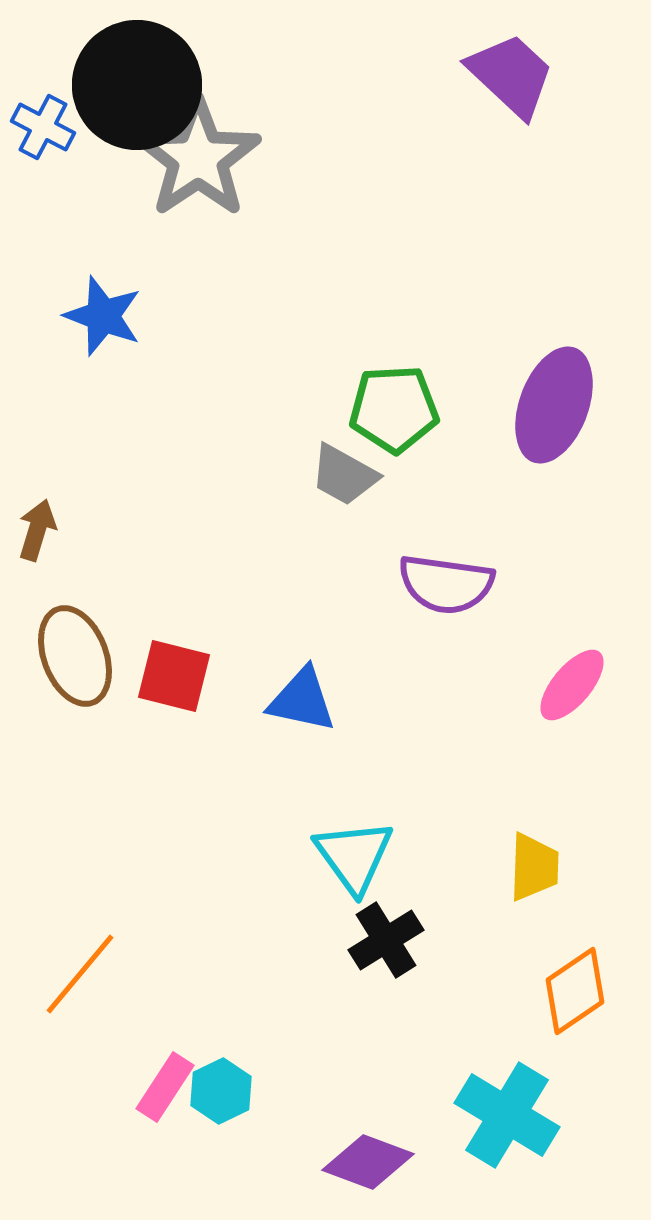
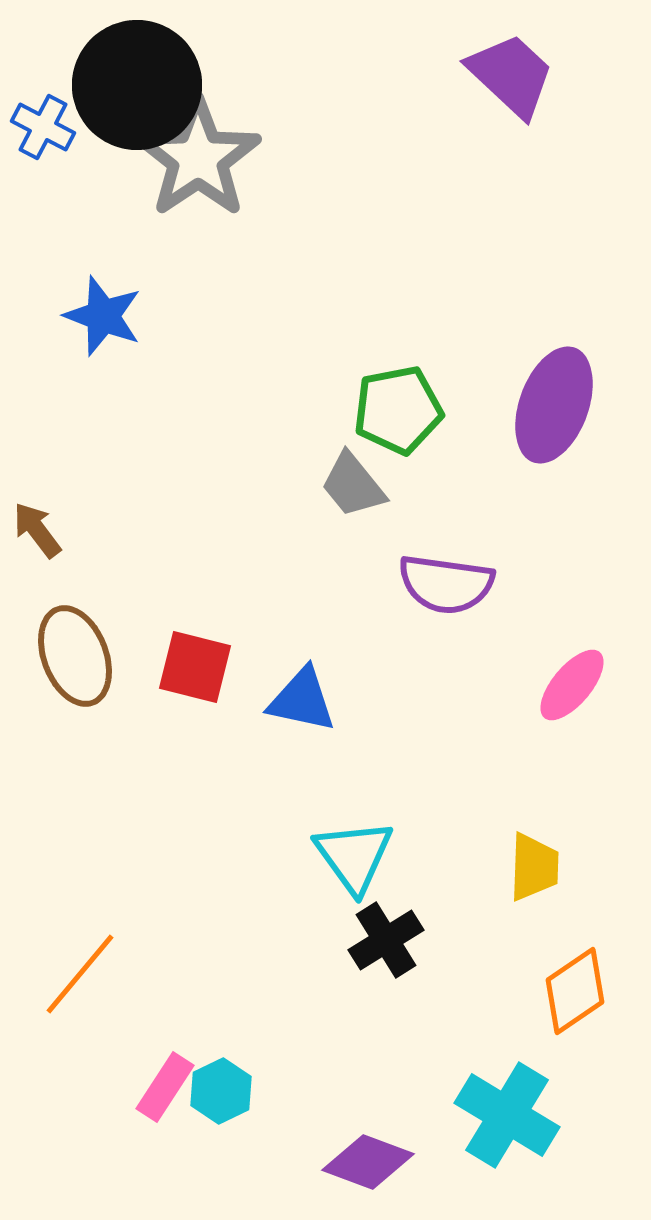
green pentagon: moved 4 px right, 1 px down; rotated 8 degrees counterclockwise
gray trapezoid: moved 9 px right, 10 px down; rotated 22 degrees clockwise
brown arrow: rotated 54 degrees counterclockwise
red square: moved 21 px right, 9 px up
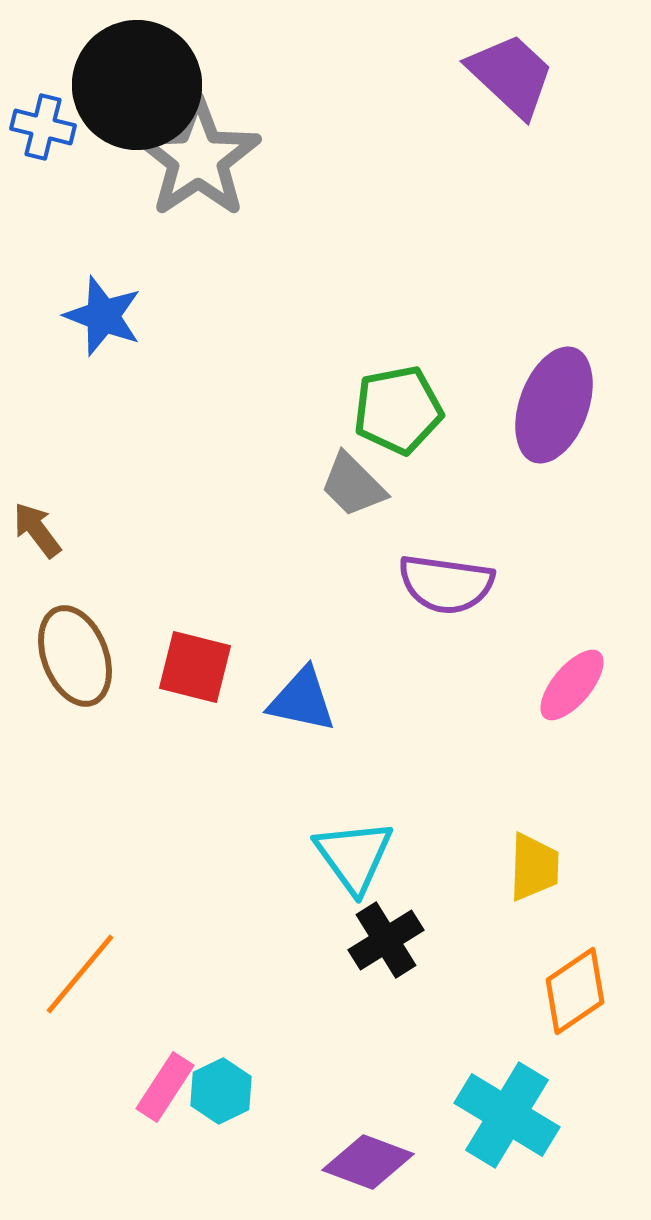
blue cross: rotated 14 degrees counterclockwise
gray trapezoid: rotated 6 degrees counterclockwise
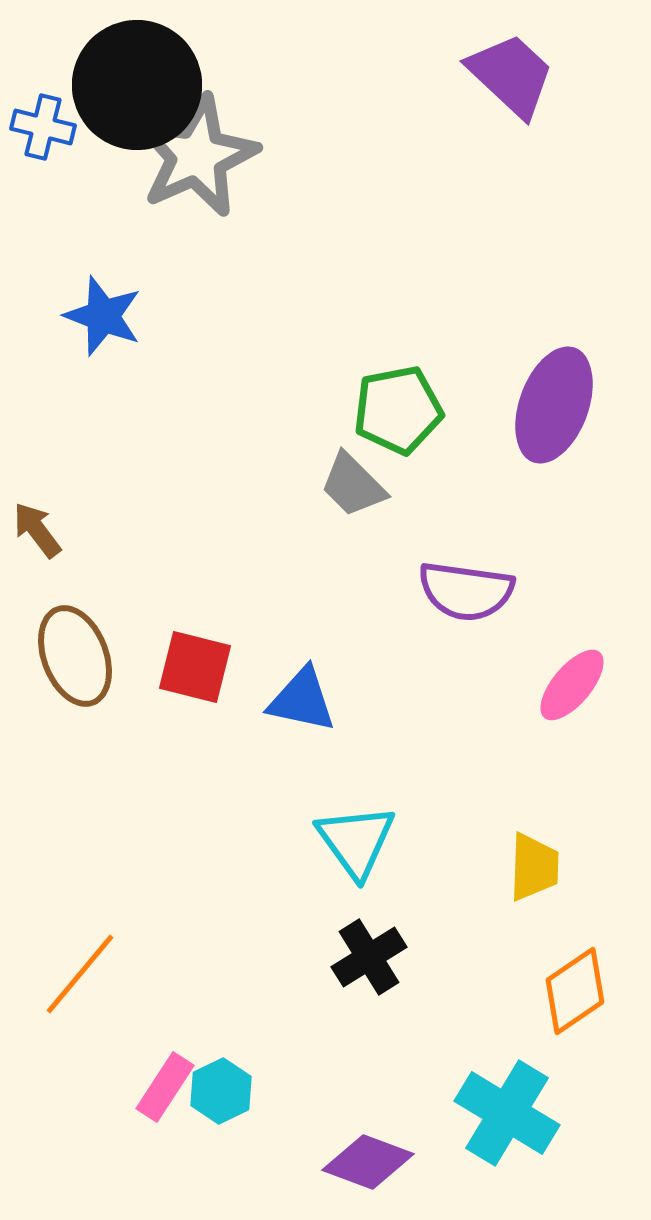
gray star: moved 1 px left, 2 px up; rotated 10 degrees clockwise
purple semicircle: moved 20 px right, 7 px down
cyan triangle: moved 2 px right, 15 px up
black cross: moved 17 px left, 17 px down
cyan cross: moved 2 px up
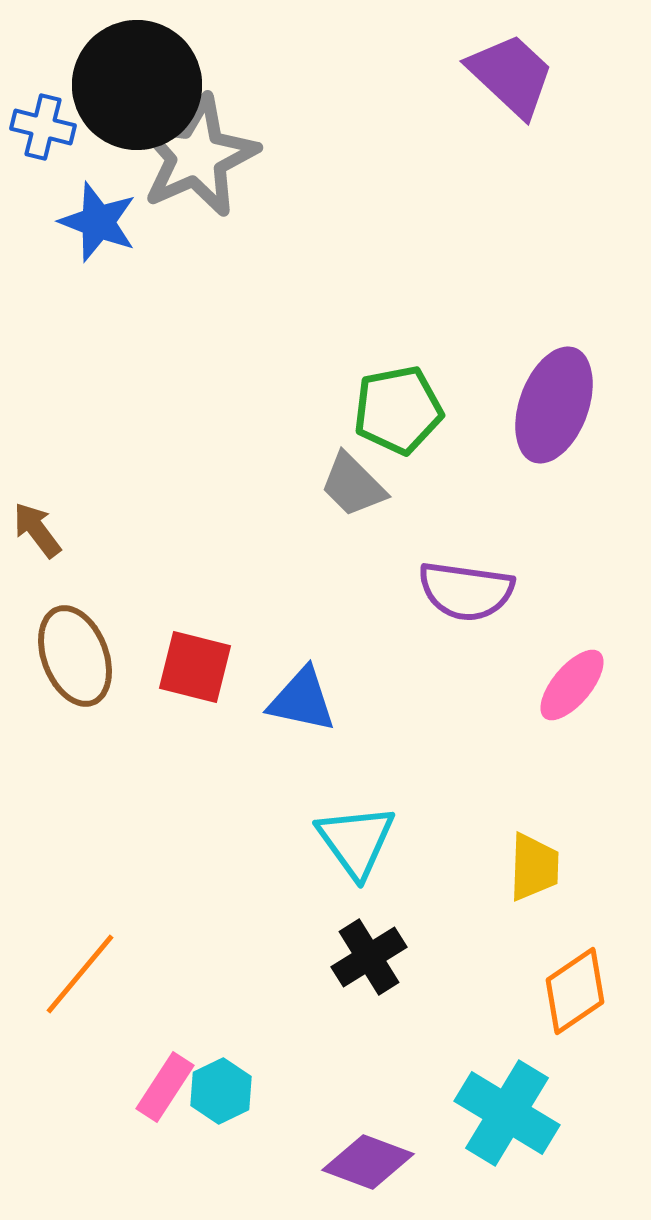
blue star: moved 5 px left, 94 px up
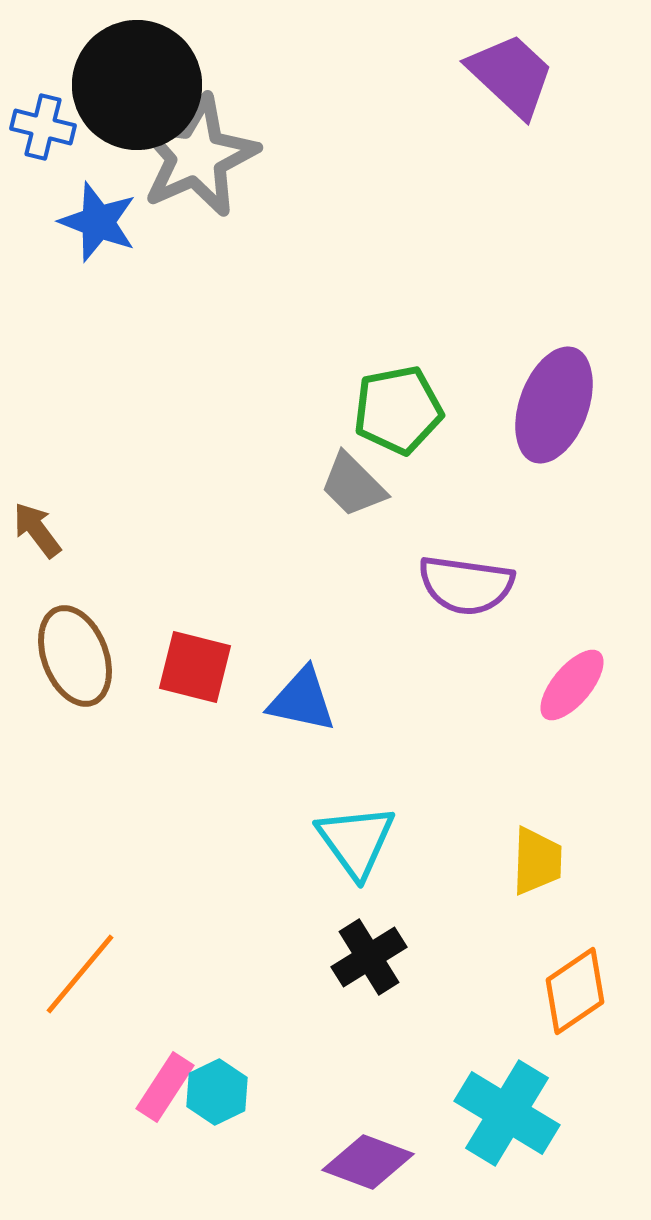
purple semicircle: moved 6 px up
yellow trapezoid: moved 3 px right, 6 px up
cyan hexagon: moved 4 px left, 1 px down
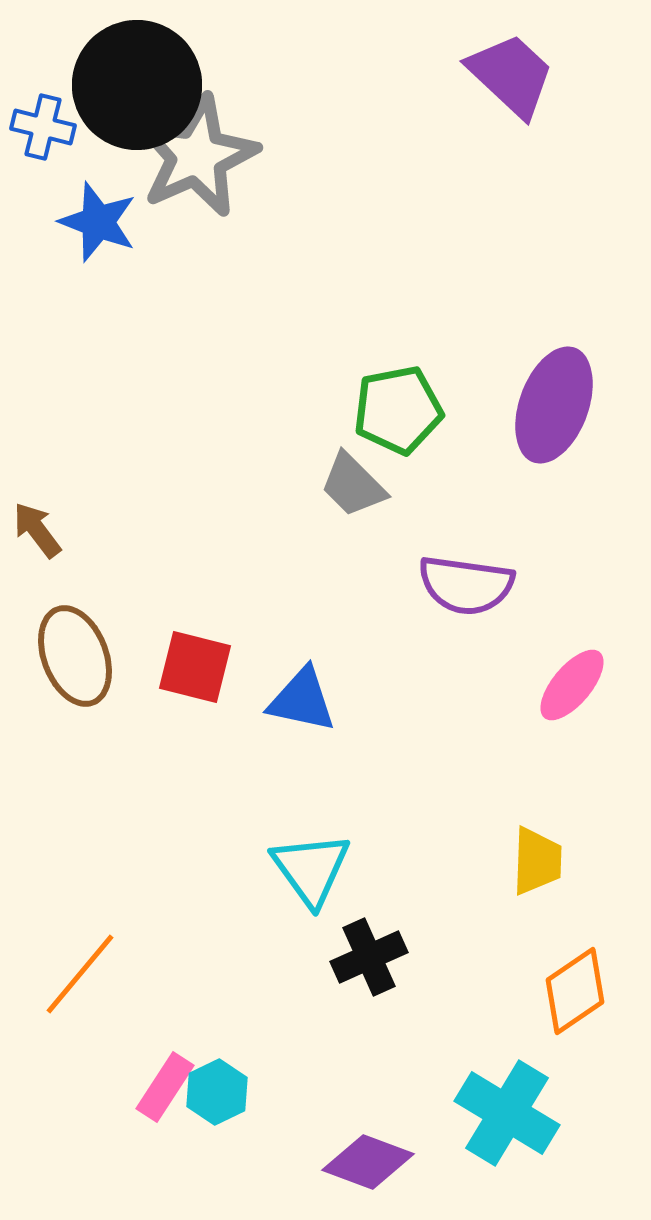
cyan triangle: moved 45 px left, 28 px down
black cross: rotated 8 degrees clockwise
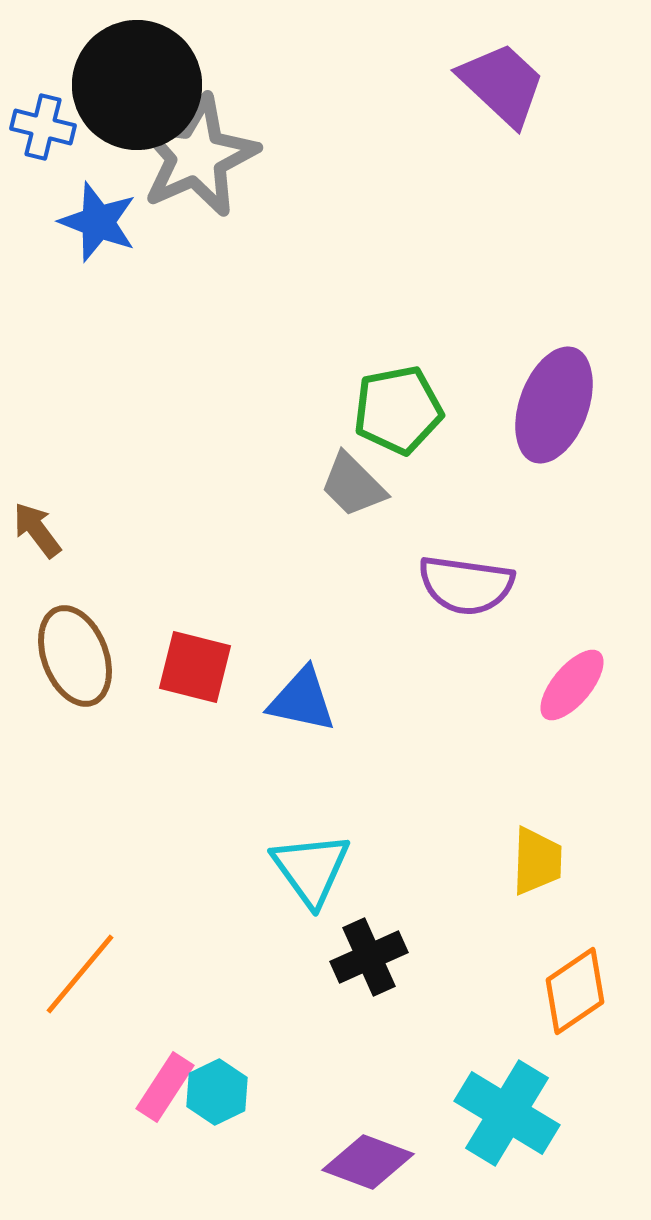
purple trapezoid: moved 9 px left, 9 px down
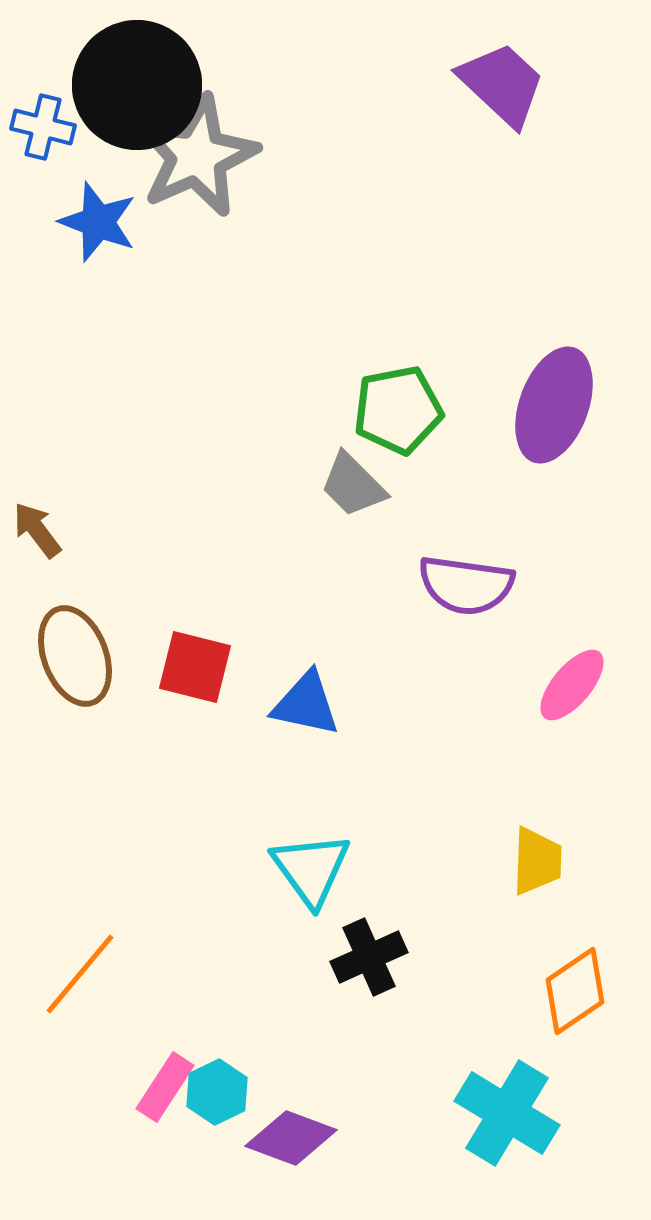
blue triangle: moved 4 px right, 4 px down
purple diamond: moved 77 px left, 24 px up
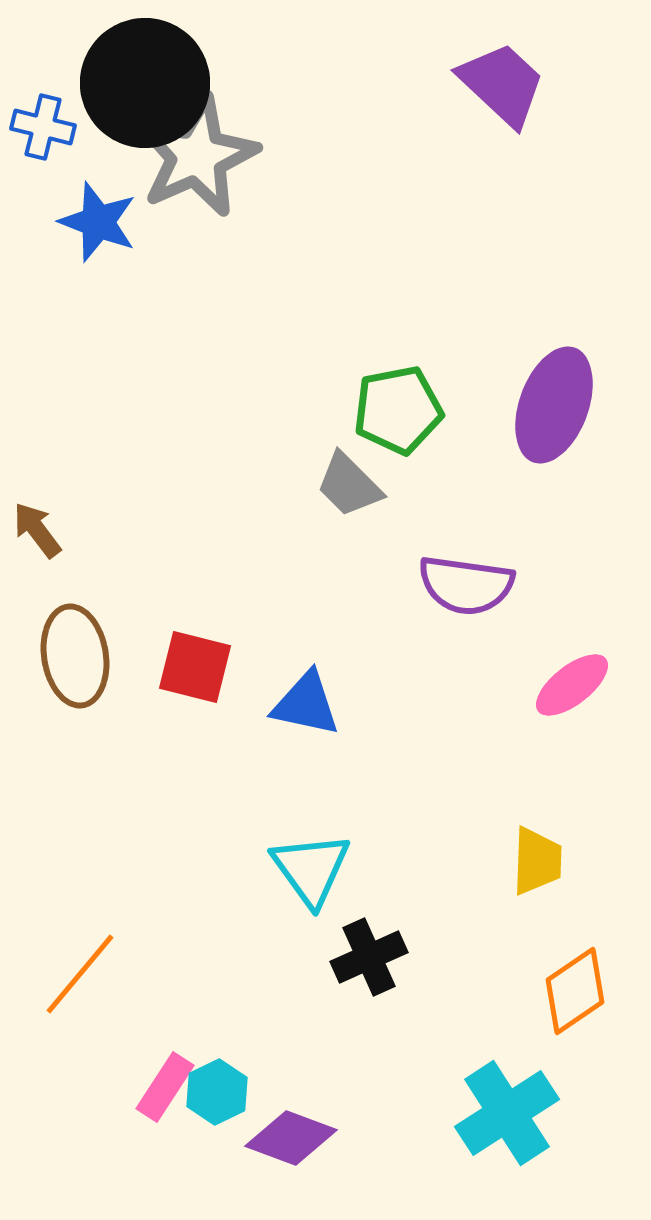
black circle: moved 8 px right, 2 px up
gray trapezoid: moved 4 px left
brown ellipse: rotated 12 degrees clockwise
pink ellipse: rotated 12 degrees clockwise
cyan cross: rotated 26 degrees clockwise
